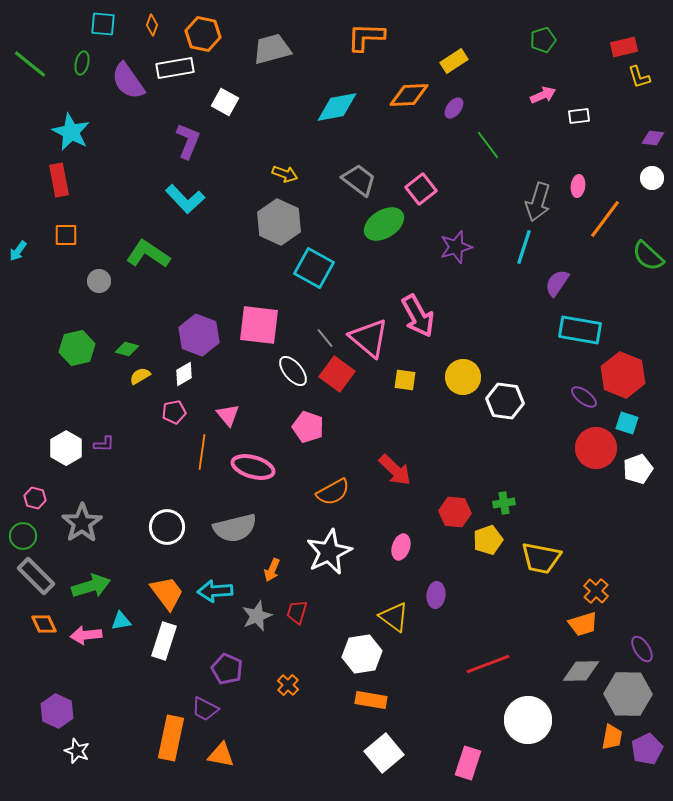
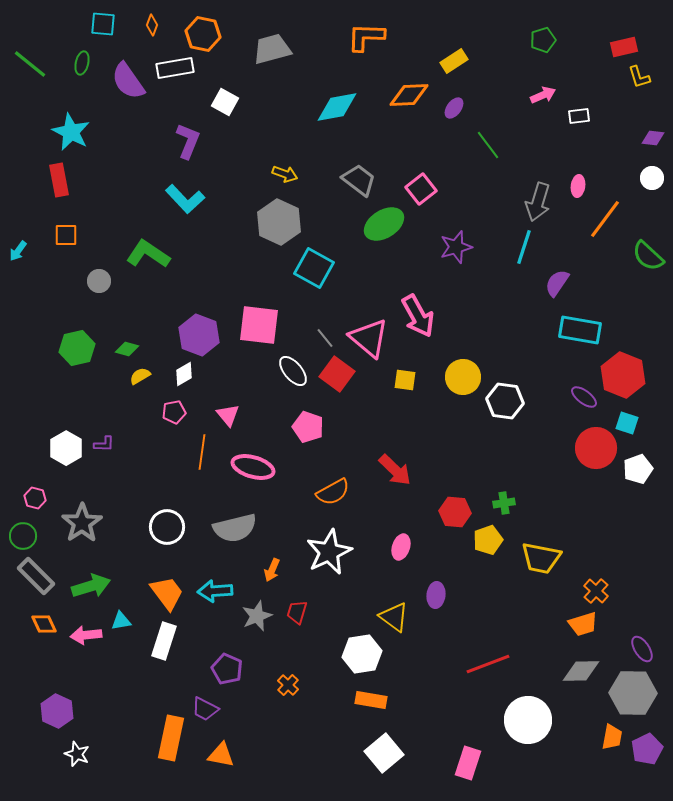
gray hexagon at (628, 694): moved 5 px right, 1 px up
white star at (77, 751): moved 3 px down
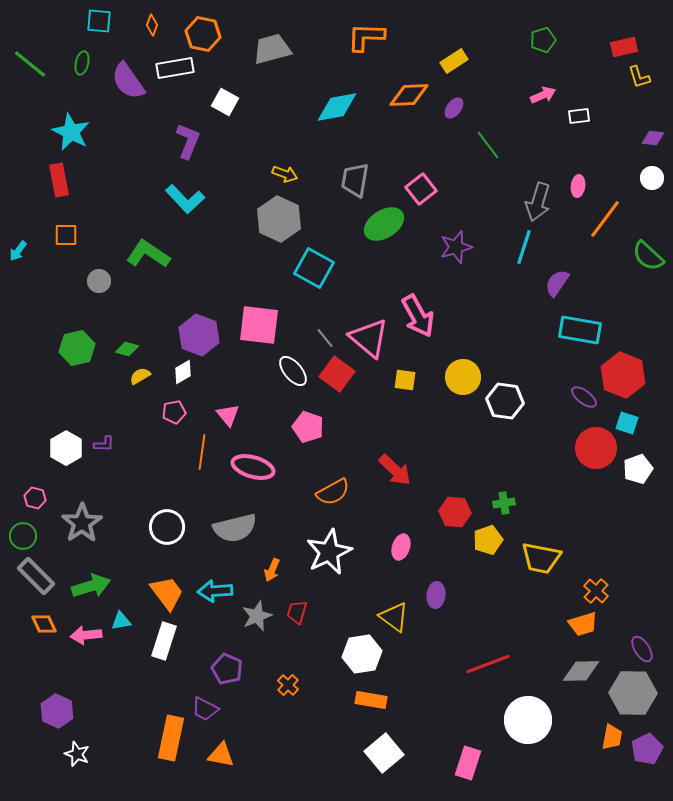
cyan square at (103, 24): moved 4 px left, 3 px up
gray trapezoid at (359, 180): moved 4 px left; rotated 117 degrees counterclockwise
gray hexagon at (279, 222): moved 3 px up
white diamond at (184, 374): moved 1 px left, 2 px up
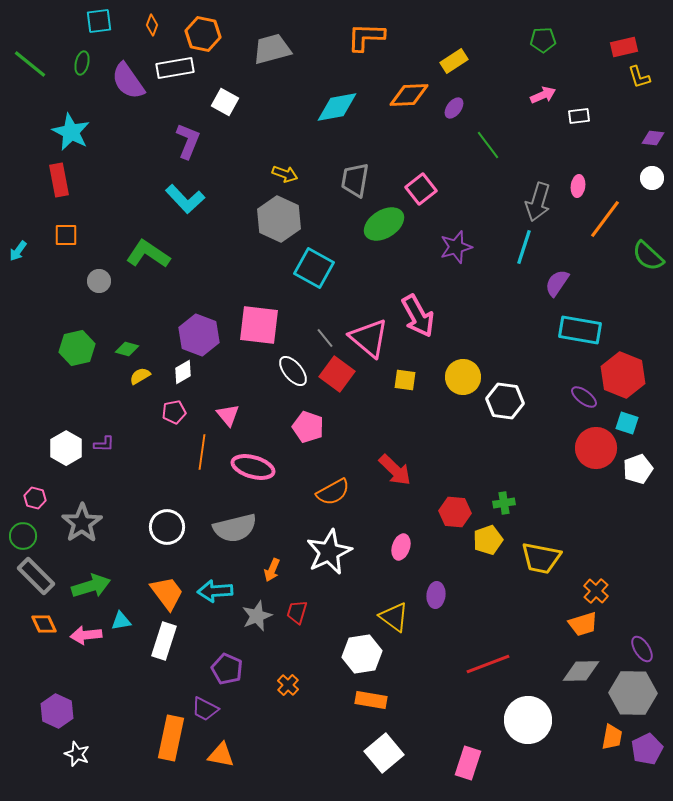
cyan square at (99, 21): rotated 12 degrees counterclockwise
green pentagon at (543, 40): rotated 15 degrees clockwise
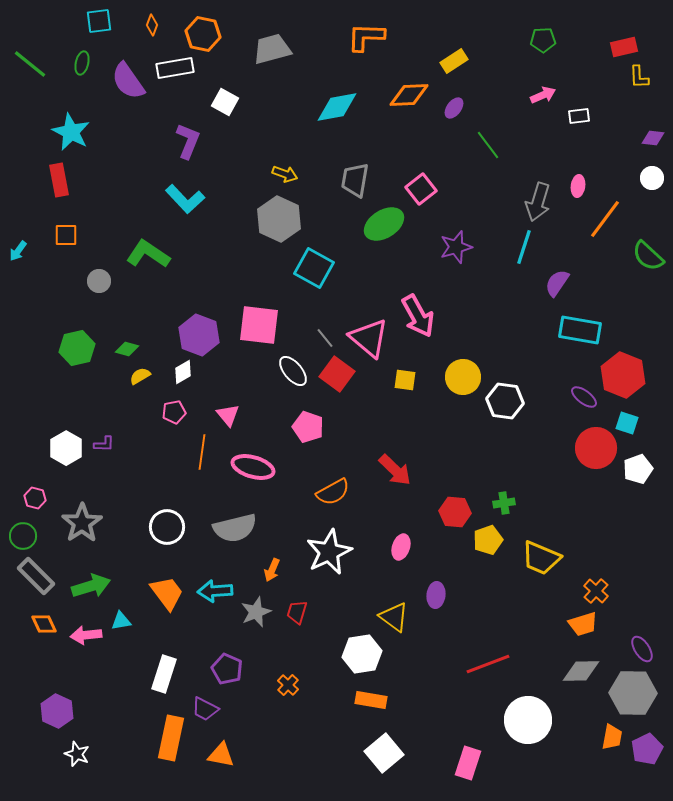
yellow L-shape at (639, 77): rotated 15 degrees clockwise
yellow trapezoid at (541, 558): rotated 12 degrees clockwise
gray star at (257, 616): moved 1 px left, 4 px up
white rectangle at (164, 641): moved 33 px down
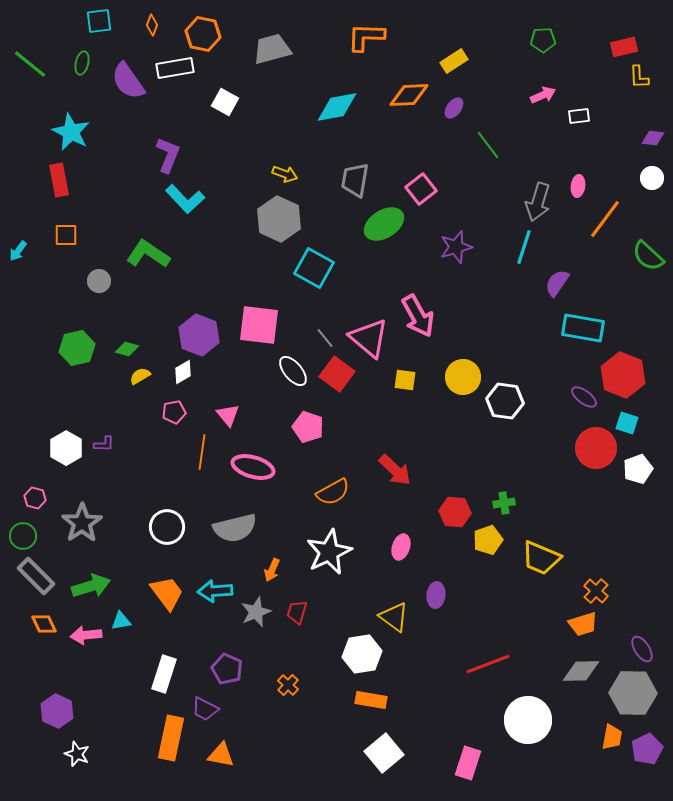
purple L-shape at (188, 141): moved 20 px left, 14 px down
cyan rectangle at (580, 330): moved 3 px right, 2 px up
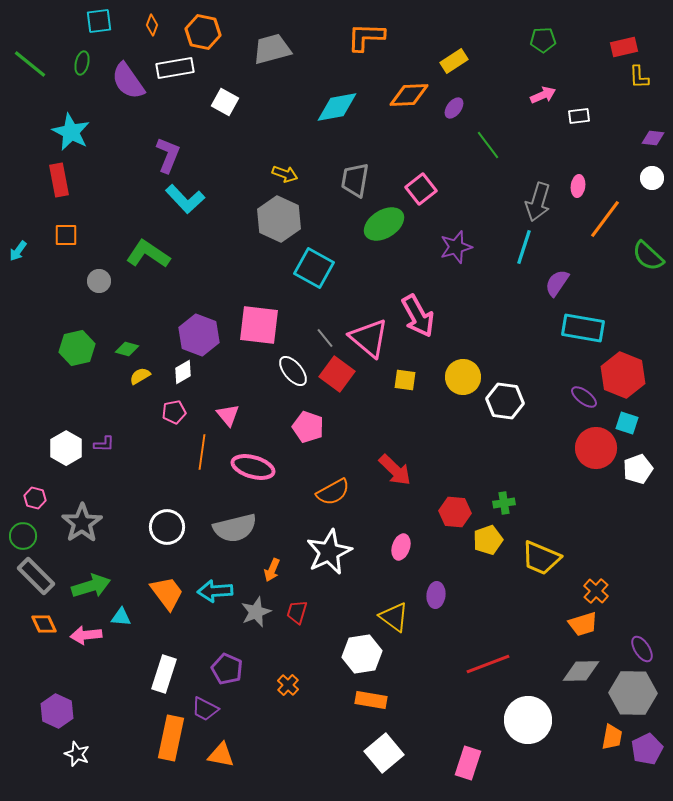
orange hexagon at (203, 34): moved 2 px up
cyan triangle at (121, 621): moved 4 px up; rotated 15 degrees clockwise
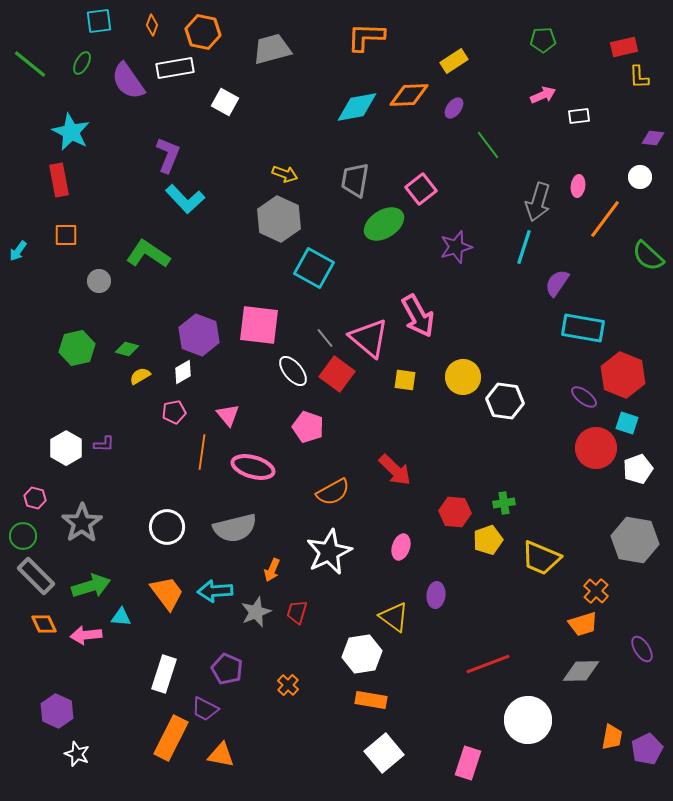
green ellipse at (82, 63): rotated 15 degrees clockwise
cyan diamond at (337, 107): moved 20 px right
white circle at (652, 178): moved 12 px left, 1 px up
gray hexagon at (633, 693): moved 2 px right, 153 px up; rotated 9 degrees clockwise
orange rectangle at (171, 738): rotated 15 degrees clockwise
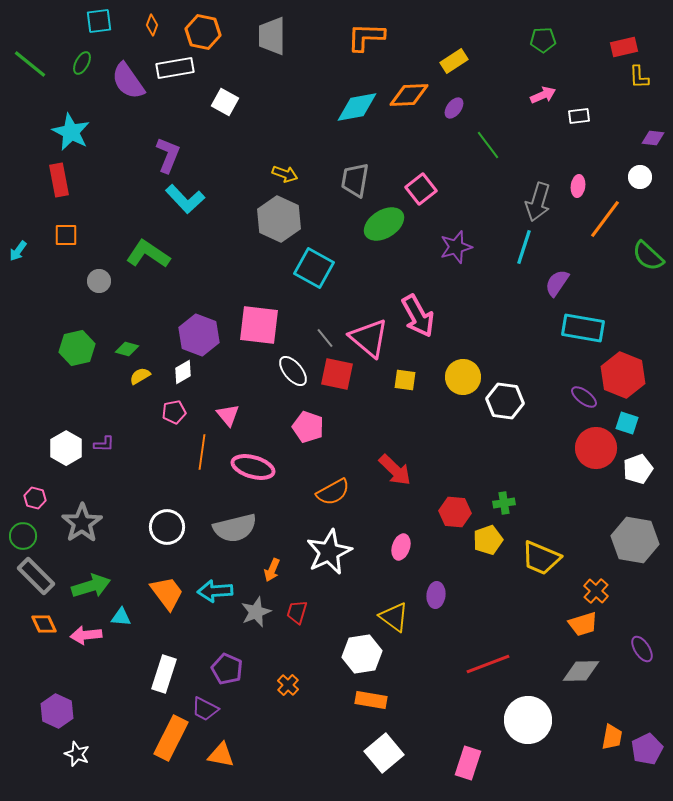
gray trapezoid at (272, 49): moved 13 px up; rotated 75 degrees counterclockwise
red square at (337, 374): rotated 24 degrees counterclockwise
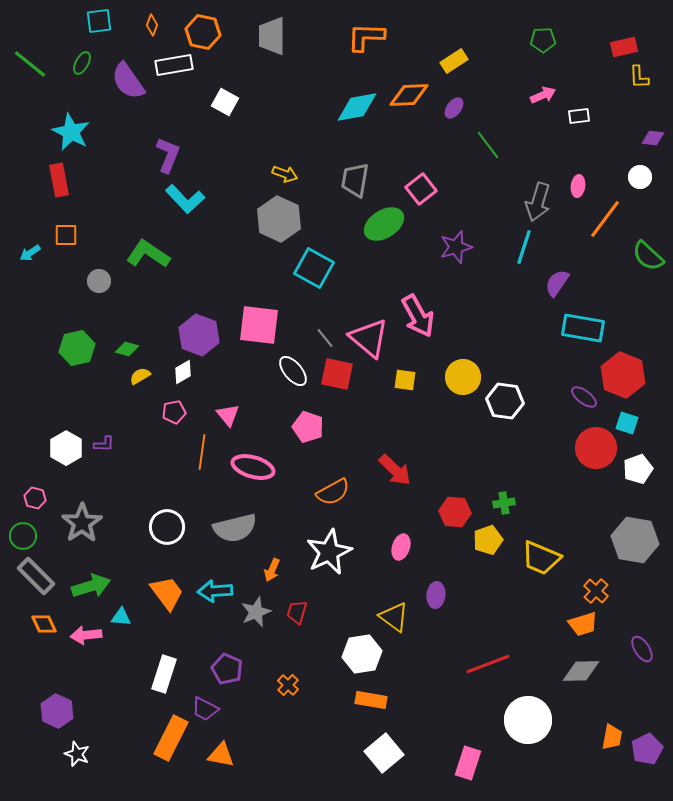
white rectangle at (175, 68): moved 1 px left, 3 px up
cyan arrow at (18, 251): moved 12 px right, 2 px down; rotated 20 degrees clockwise
